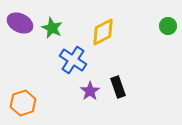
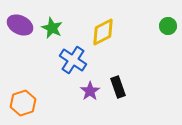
purple ellipse: moved 2 px down
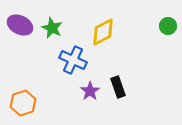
blue cross: rotated 8 degrees counterclockwise
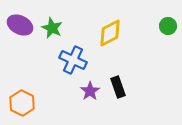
yellow diamond: moved 7 px right, 1 px down
orange hexagon: moved 1 px left; rotated 15 degrees counterclockwise
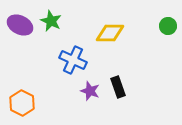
green star: moved 1 px left, 7 px up
yellow diamond: rotated 28 degrees clockwise
purple star: rotated 18 degrees counterclockwise
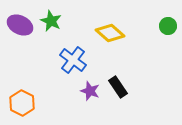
yellow diamond: rotated 40 degrees clockwise
blue cross: rotated 12 degrees clockwise
black rectangle: rotated 15 degrees counterclockwise
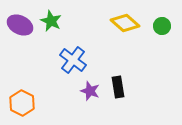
green circle: moved 6 px left
yellow diamond: moved 15 px right, 10 px up
black rectangle: rotated 25 degrees clockwise
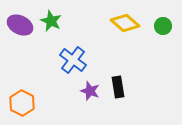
green circle: moved 1 px right
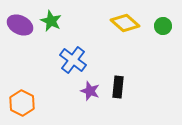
black rectangle: rotated 15 degrees clockwise
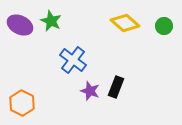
green circle: moved 1 px right
black rectangle: moved 2 px left; rotated 15 degrees clockwise
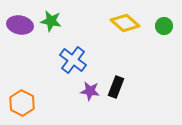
green star: rotated 15 degrees counterclockwise
purple ellipse: rotated 15 degrees counterclockwise
purple star: rotated 12 degrees counterclockwise
